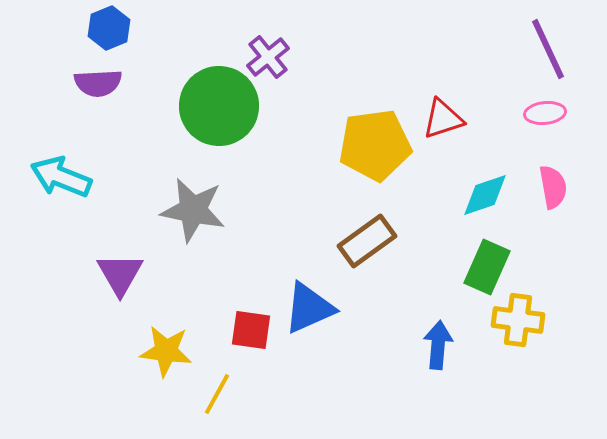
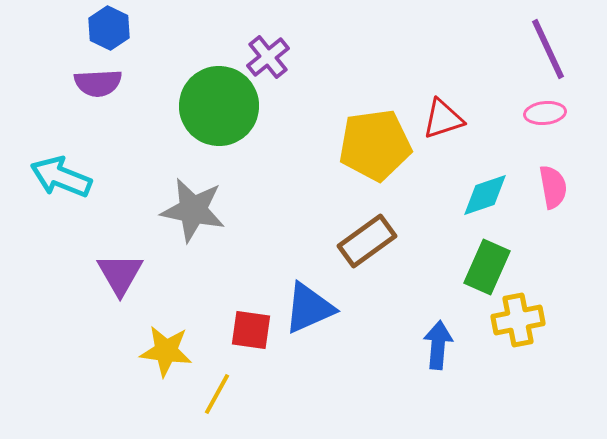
blue hexagon: rotated 12 degrees counterclockwise
yellow cross: rotated 18 degrees counterclockwise
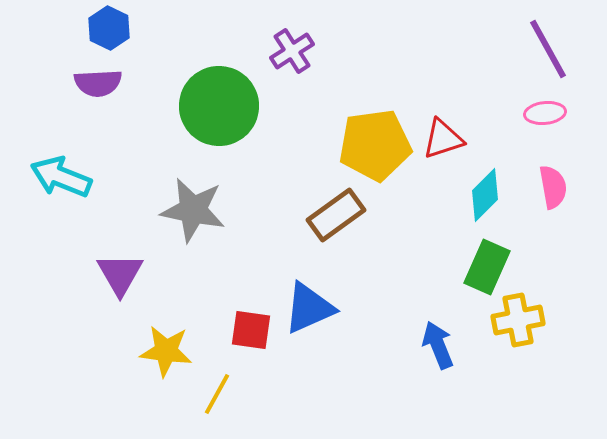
purple line: rotated 4 degrees counterclockwise
purple cross: moved 24 px right, 6 px up; rotated 6 degrees clockwise
red triangle: moved 20 px down
cyan diamond: rotated 26 degrees counterclockwise
brown rectangle: moved 31 px left, 26 px up
blue arrow: rotated 27 degrees counterclockwise
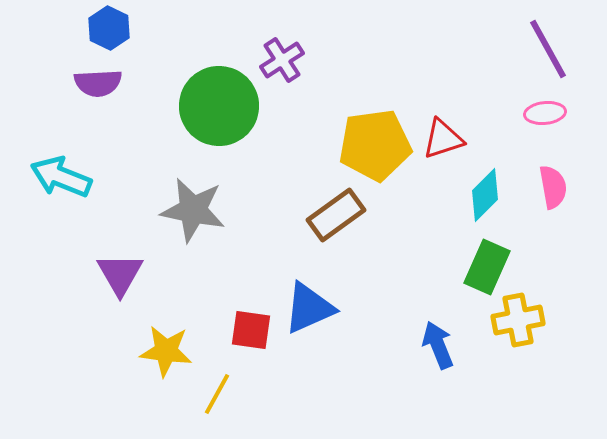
purple cross: moved 10 px left, 9 px down
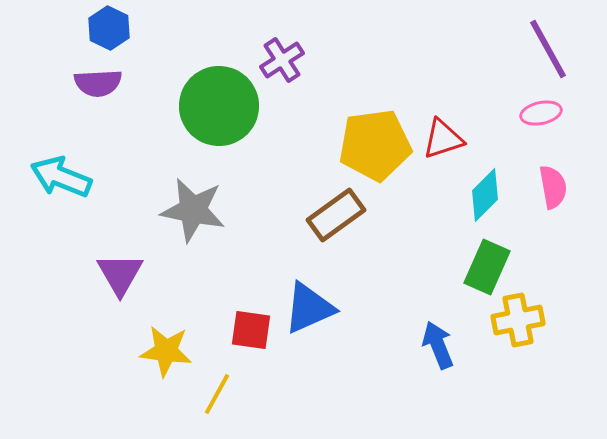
pink ellipse: moved 4 px left; rotated 6 degrees counterclockwise
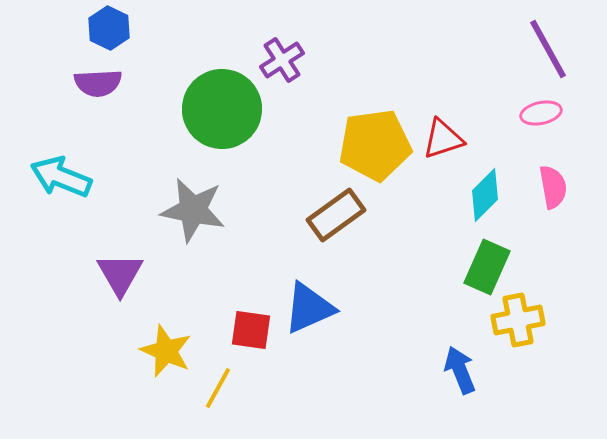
green circle: moved 3 px right, 3 px down
blue arrow: moved 22 px right, 25 px down
yellow star: rotated 16 degrees clockwise
yellow line: moved 1 px right, 6 px up
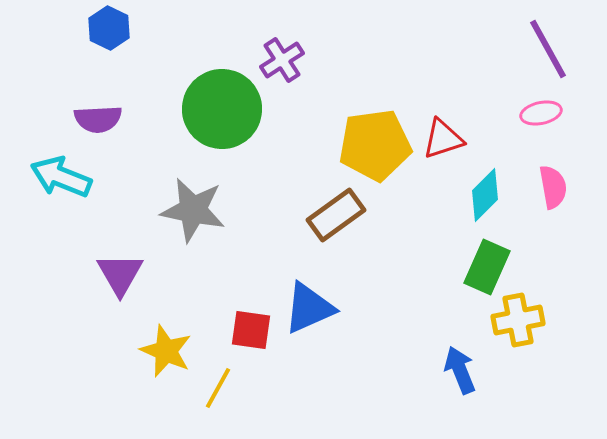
purple semicircle: moved 36 px down
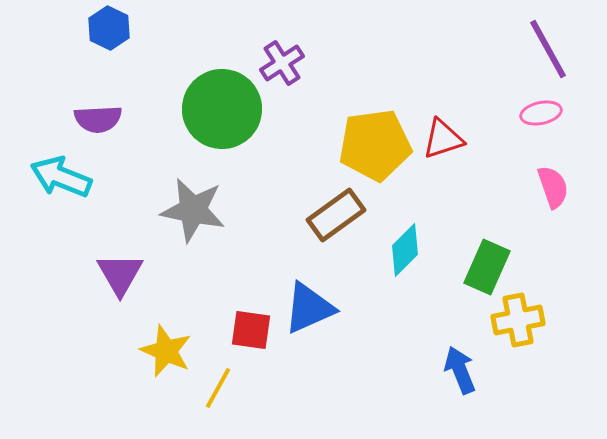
purple cross: moved 3 px down
pink semicircle: rotated 9 degrees counterclockwise
cyan diamond: moved 80 px left, 55 px down
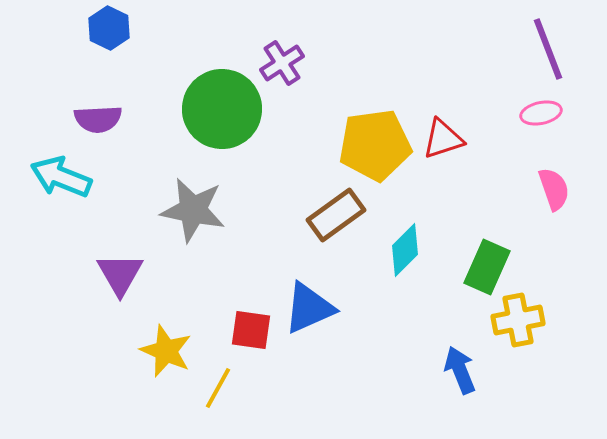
purple line: rotated 8 degrees clockwise
pink semicircle: moved 1 px right, 2 px down
